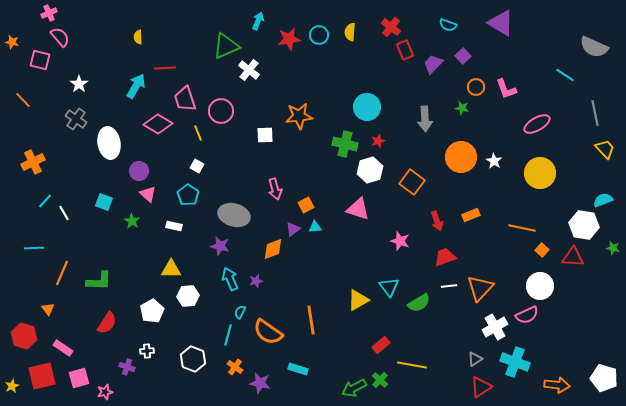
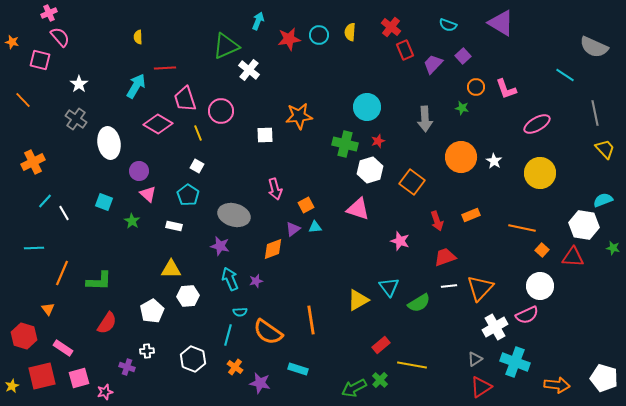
cyan semicircle at (240, 312): rotated 120 degrees counterclockwise
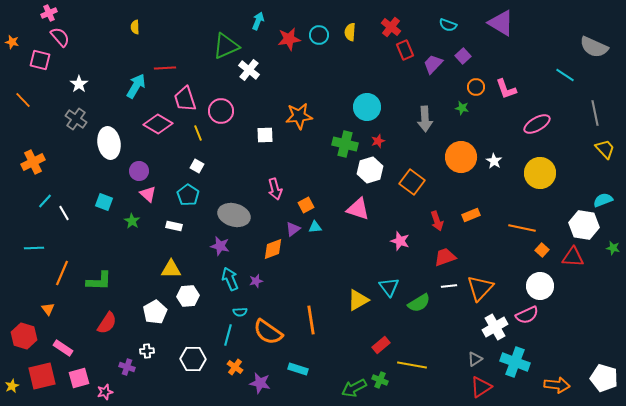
yellow semicircle at (138, 37): moved 3 px left, 10 px up
white pentagon at (152, 311): moved 3 px right, 1 px down
white hexagon at (193, 359): rotated 20 degrees counterclockwise
green cross at (380, 380): rotated 21 degrees counterclockwise
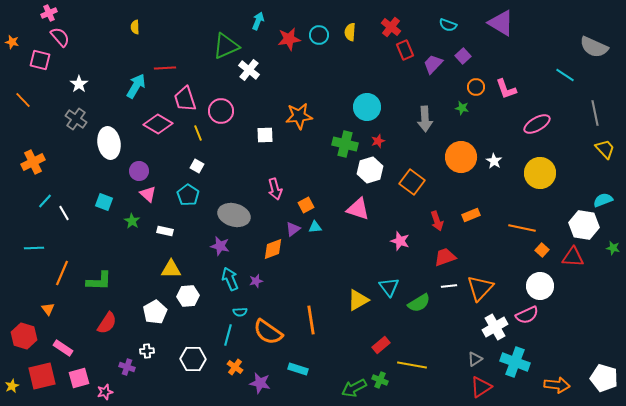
white rectangle at (174, 226): moved 9 px left, 5 px down
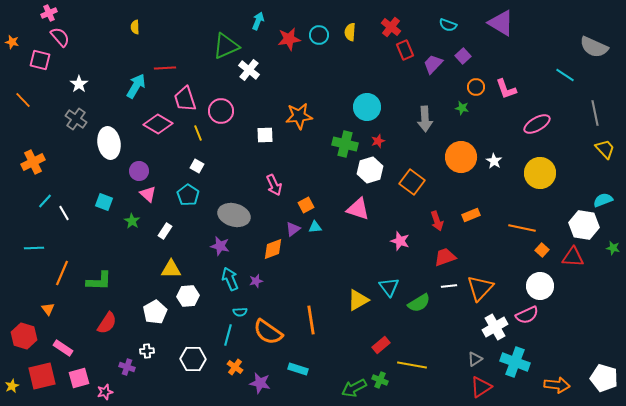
pink arrow at (275, 189): moved 1 px left, 4 px up; rotated 10 degrees counterclockwise
white rectangle at (165, 231): rotated 70 degrees counterclockwise
